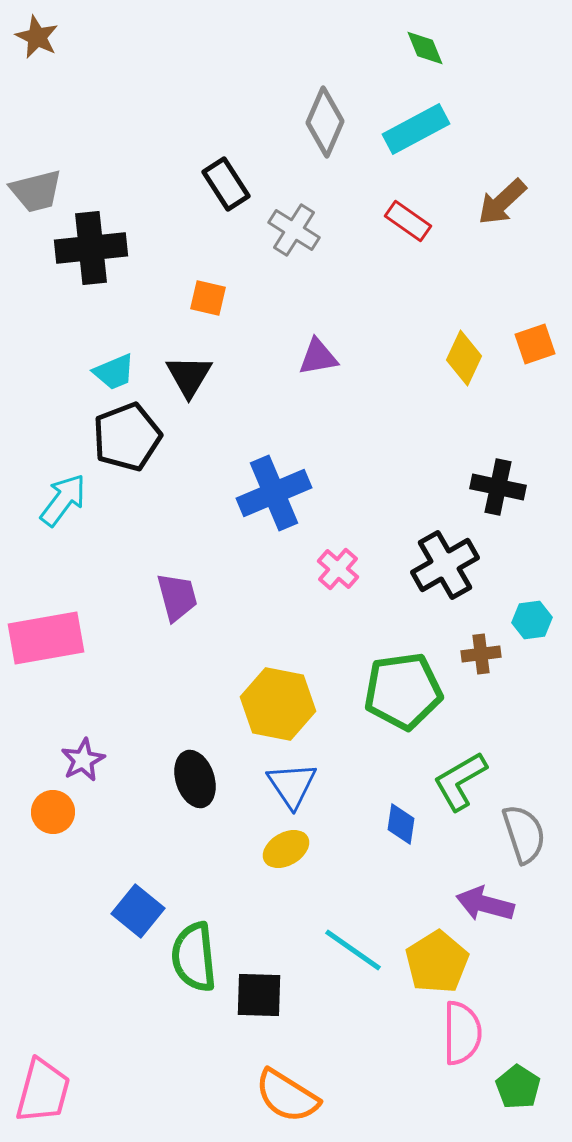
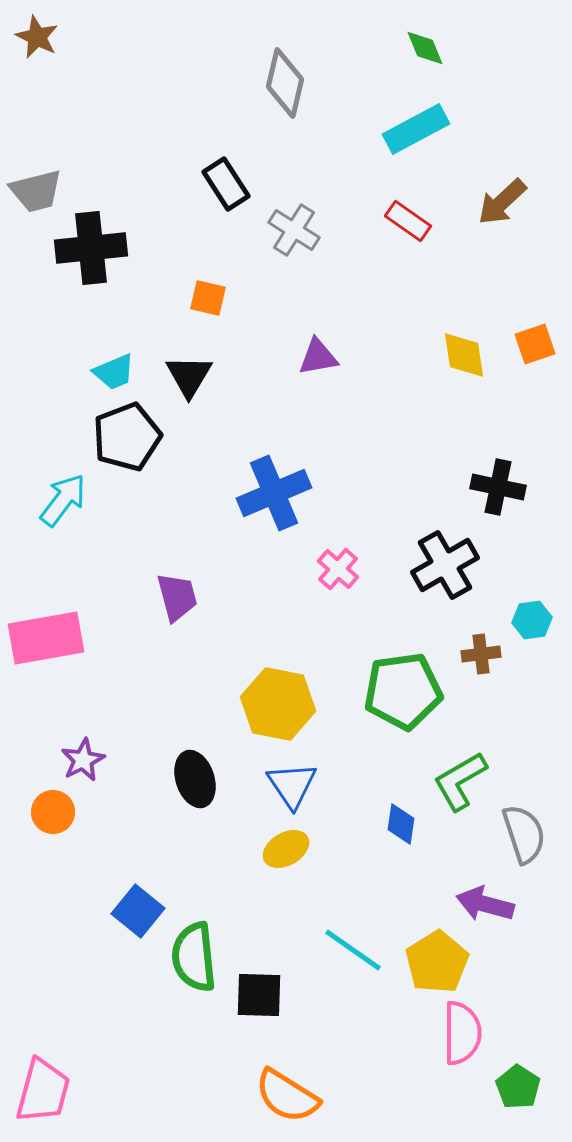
gray diamond at (325, 122): moved 40 px left, 39 px up; rotated 10 degrees counterclockwise
yellow diamond at (464, 358): moved 3 px up; rotated 34 degrees counterclockwise
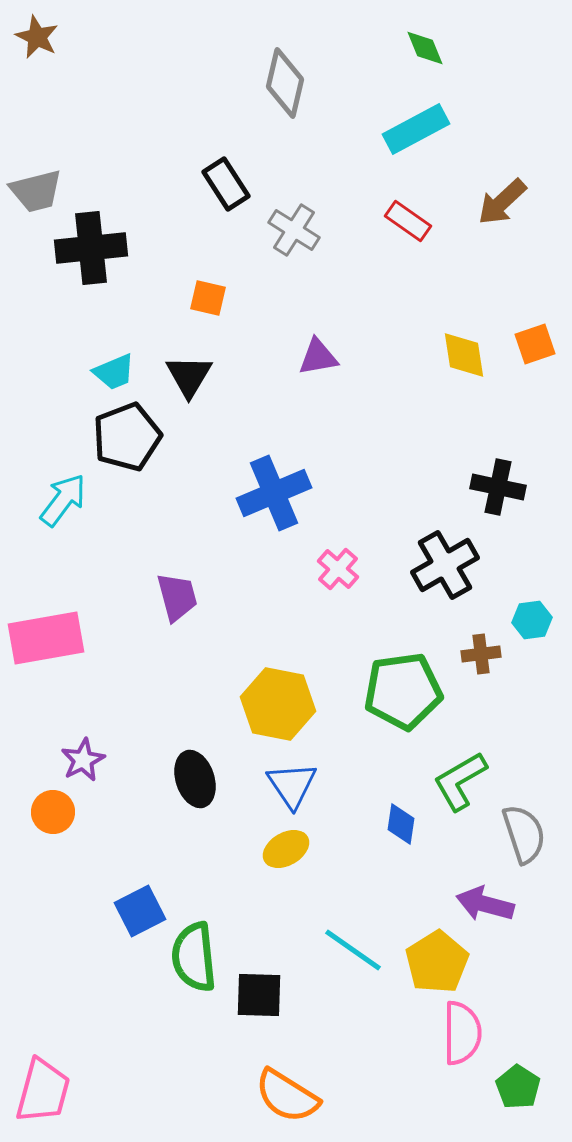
blue square at (138, 911): moved 2 px right; rotated 24 degrees clockwise
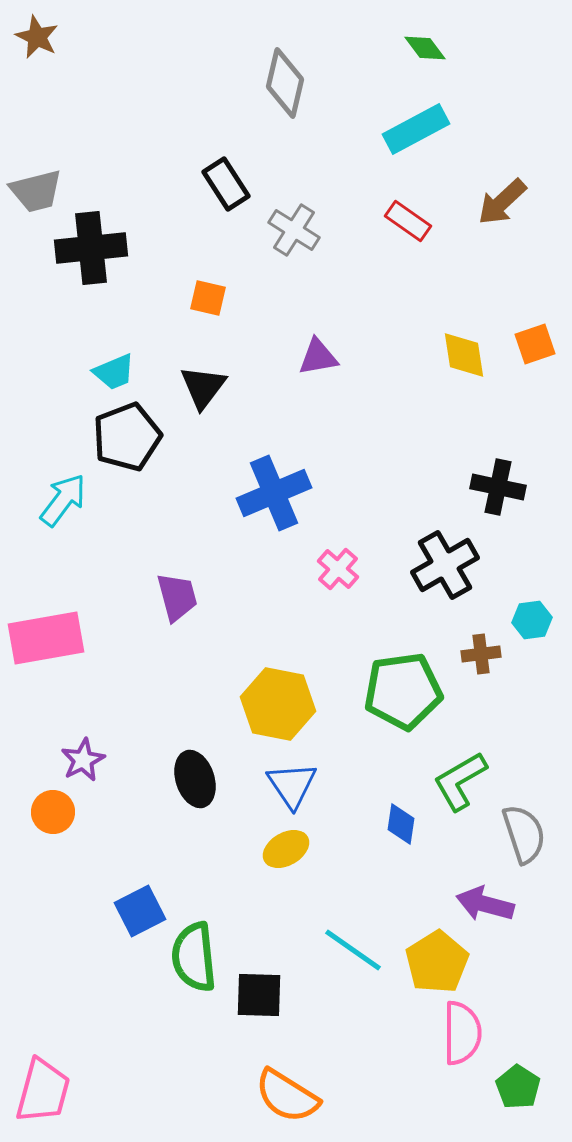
green diamond at (425, 48): rotated 15 degrees counterclockwise
black triangle at (189, 376): moved 14 px right, 11 px down; rotated 6 degrees clockwise
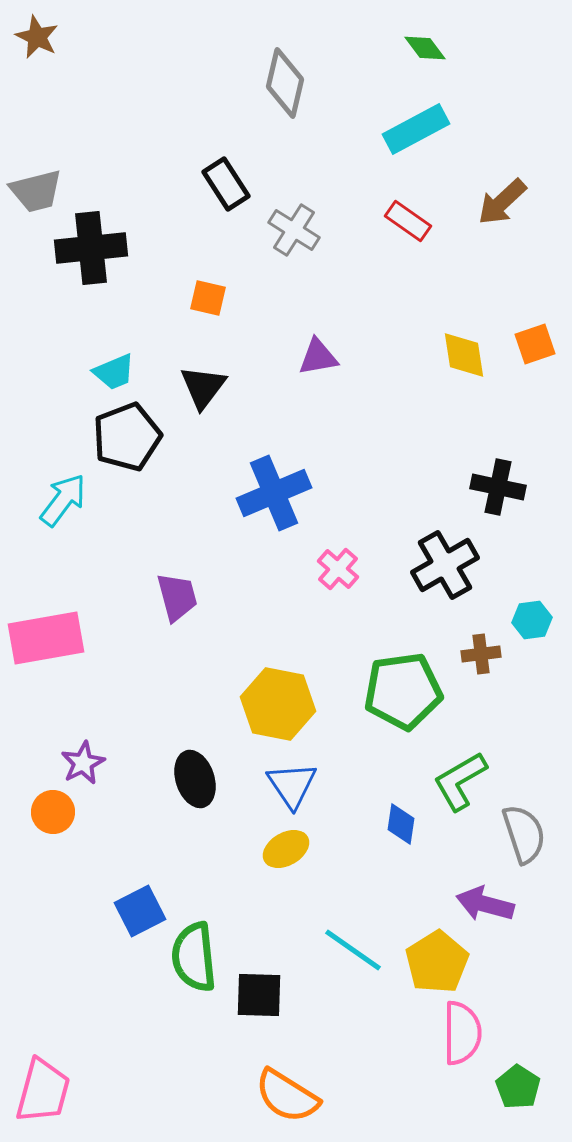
purple star at (83, 760): moved 3 px down
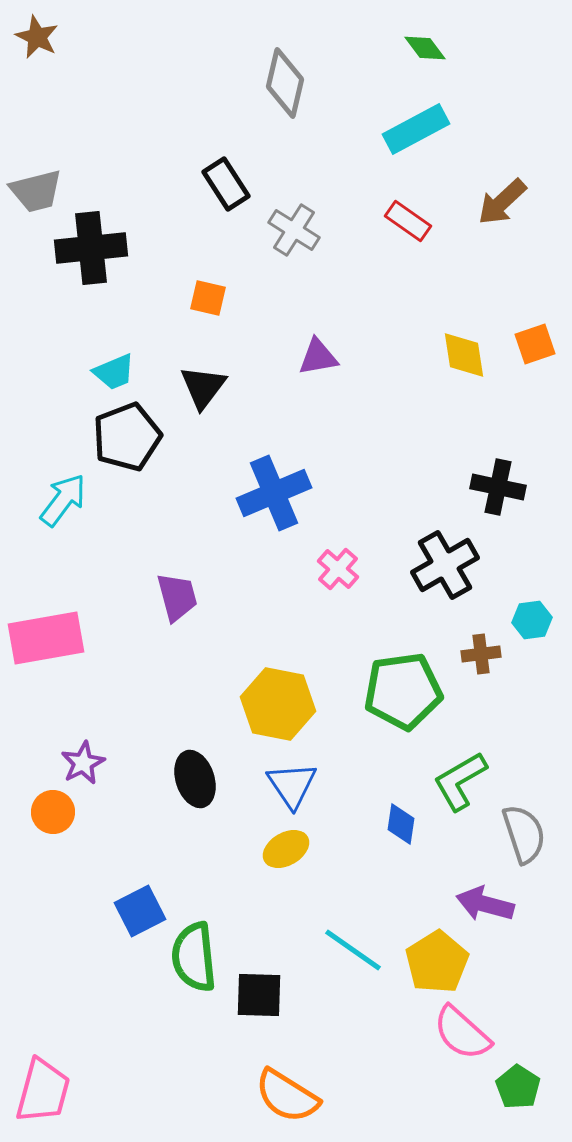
pink semicircle at (462, 1033): rotated 132 degrees clockwise
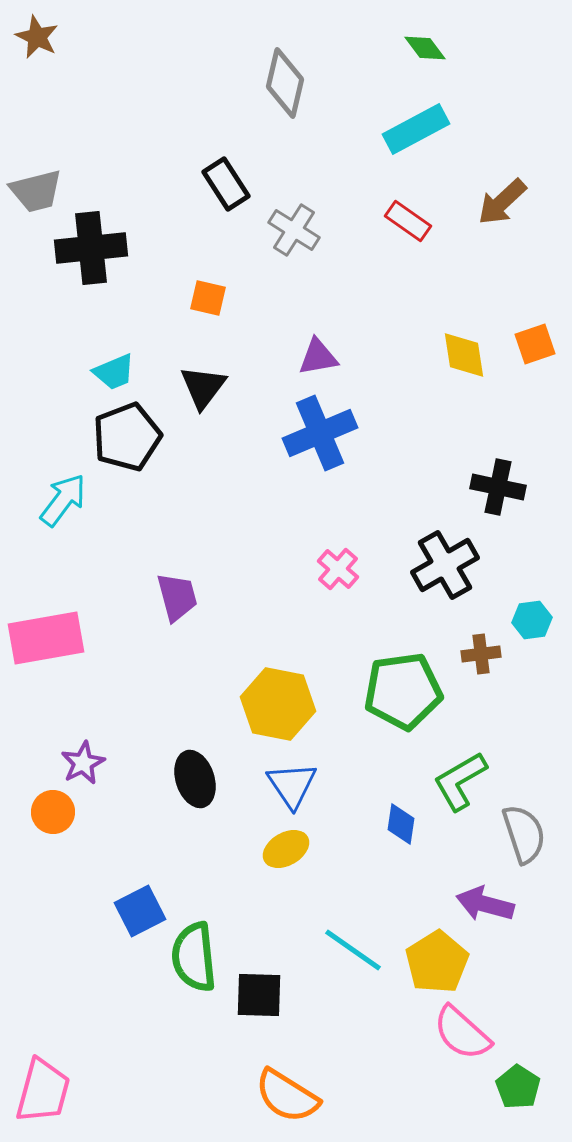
blue cross at (274, 493): moved 46 px right, 60 px up
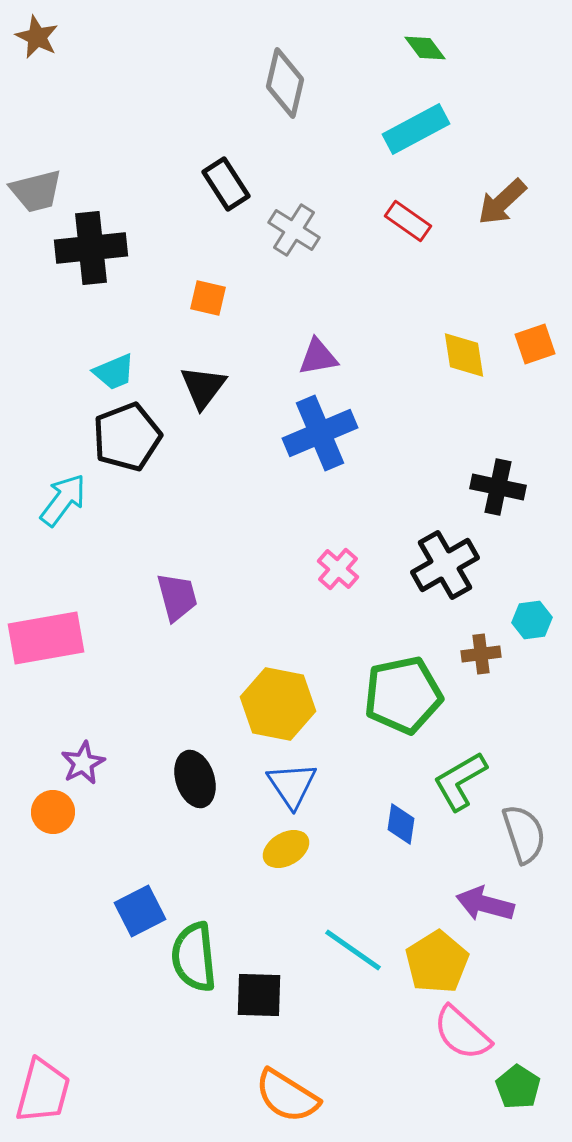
green pentagon at (403, 691): moved 4 px down; rotated 4 degrees counterclockwise
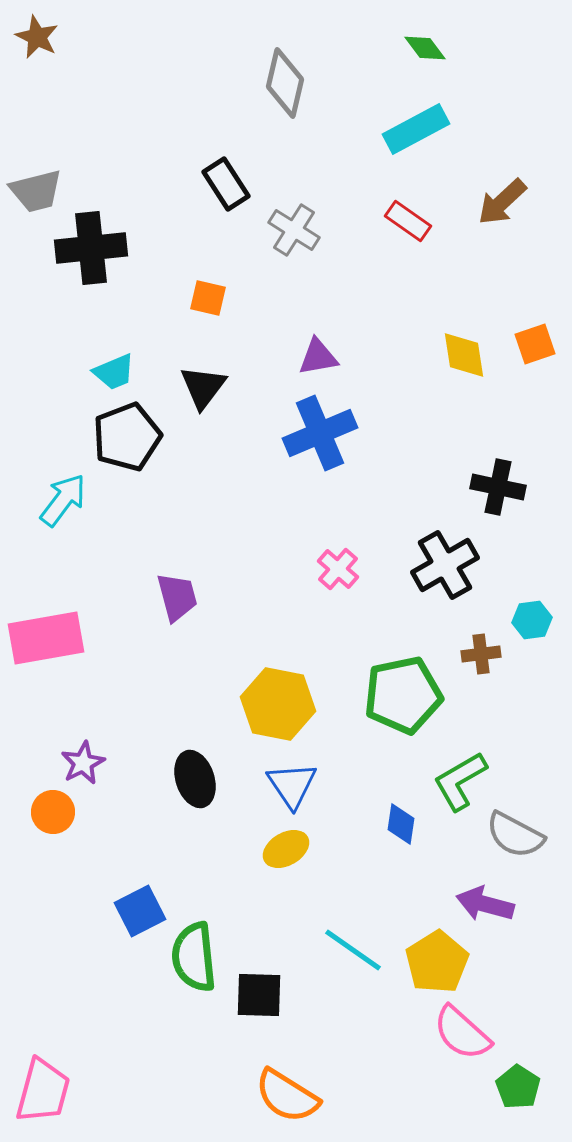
gray semicircle at (524, 834): moved 9 px left, 1 px down; rotated 136 degrees clockwise
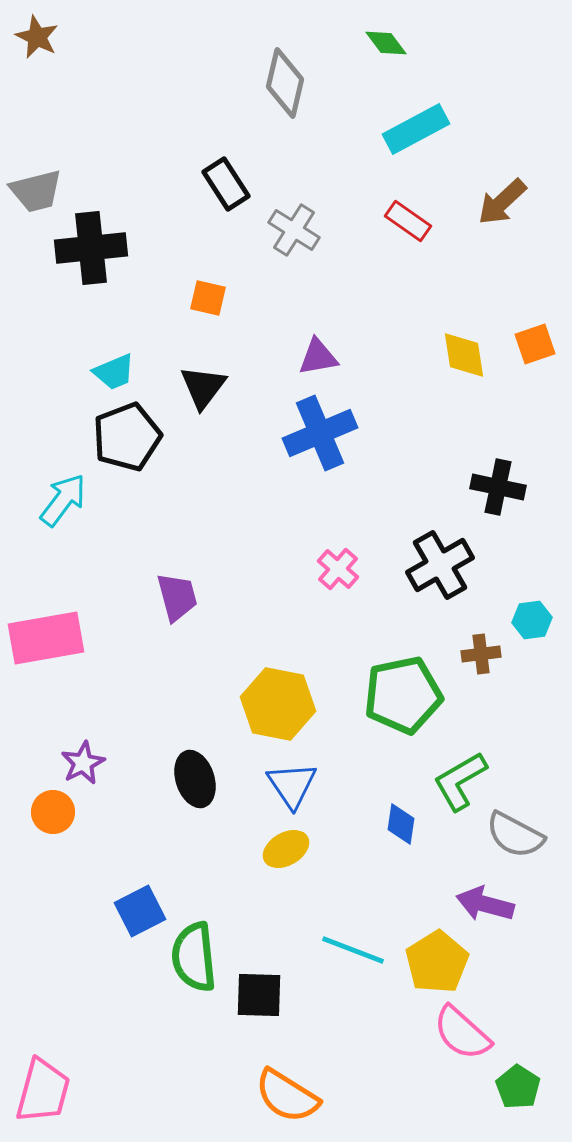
green diamond at (425, 48): moved 39 px left, 5 px up
black cross at (445, 565): moved 5 px left
cyan line at (353, 950): rotated 14 degrees counterclockwise
